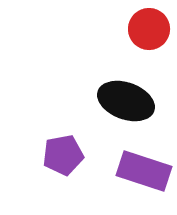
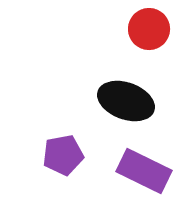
purple rectangle: rotated 8 degrees clockwise
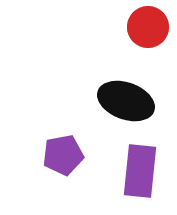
red circle: moved 1 px left, 2 px up
purple rectangle: moved 4 px left; rotated 70 degrees clockwise
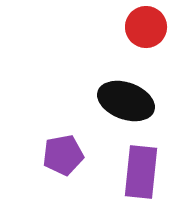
red circle: moved 2 px left
purple rectangle: moved 1 px right, 1 px down
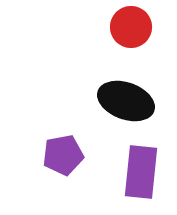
red circle: moved 15 px left
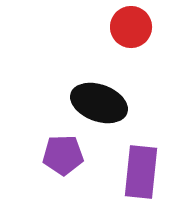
black ellipse: moved 27 px left, 2 px down
purple pentagon: rotated 9 degrees clockwise
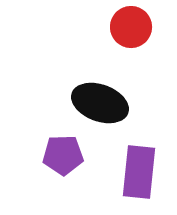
black ellipse: moved 1 px right
purple rectangle: moved 2 px left
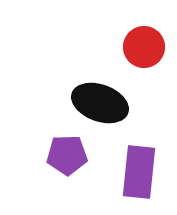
red circle: moved 13 px right, 20 px down
purple pentagon: moved 4 px right
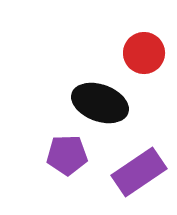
red circle: moved 6 px down
purple rectangle: rotated 50 degrees clockwise
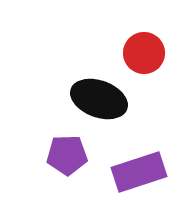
black ellipse: moved 1 px left, 4 px up
purple rectangle: rotated 16 degrees clockwise
